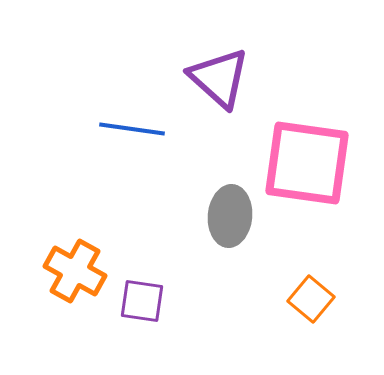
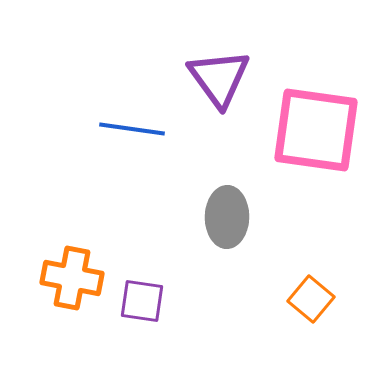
purple triangle: rotated 12 degrees clockwise
pink square: moved 9 px right, 33 px up
gray ellipse: moved 3 px left, 1 px down; rotated 4 degrees counterclockwise
orange cross: moved 3 px left, 7 px down; rotated 18 degrees counterclockwise
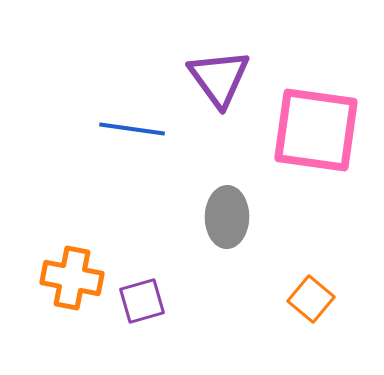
purple square: rotated 24 degrees counterclockwise
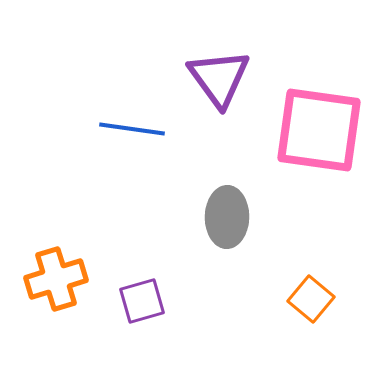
pink square: moved 3 px right
orange cross: moved 16 px left, 1 px down; rotated 28 degrees counterclockwise
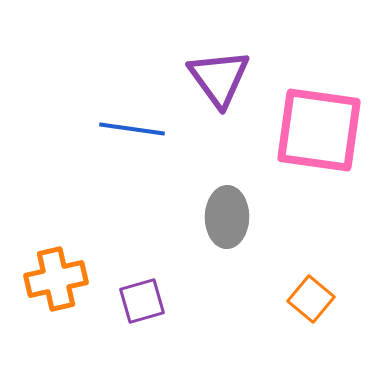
orange cross: rotated 4 degrees clockwise
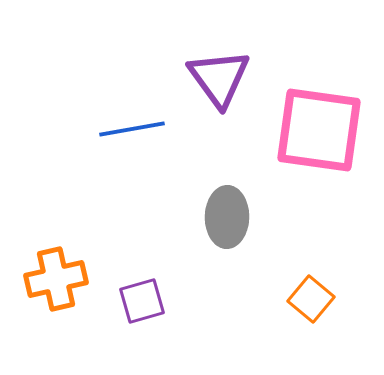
blue line: rotated 18 degrees counterclockwise
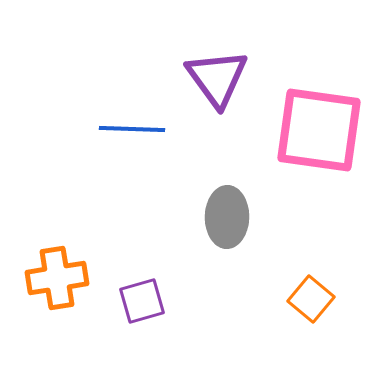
purple triangle: moved 2 px left
blue line: rotated 12 degrees clockwise
orange cross: moved 1 px right, 1 px up; rotated 4 degrees clockwise
